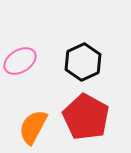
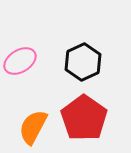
red pentagon: moved 2 px left, 1 px down; rotated 6 degrees clockwise
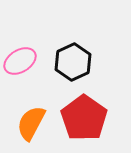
black hexagon: moved 10 px left
orange semicircle: moved 2 px left, 4 px up
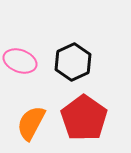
pink ellipse: rotated 52 degrees clockwise
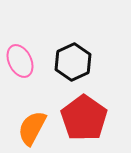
pink ellipse: rotated 44 degrees clockwise
orange semicircle: moved 1 px right, 5 px down
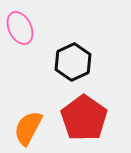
pink ellipse: moved 33 px up
orange semicircle: moved 4 px left
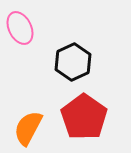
red pentagon: moved 1 px up
